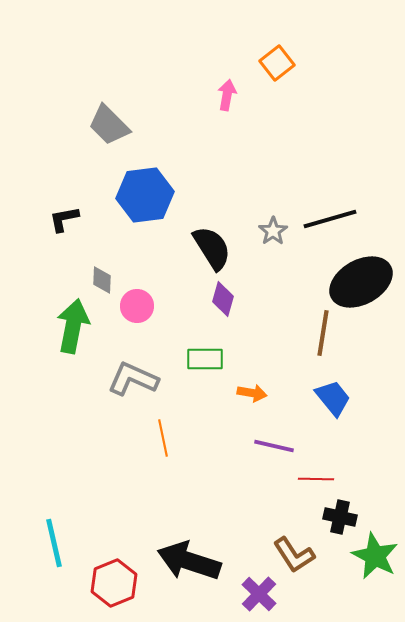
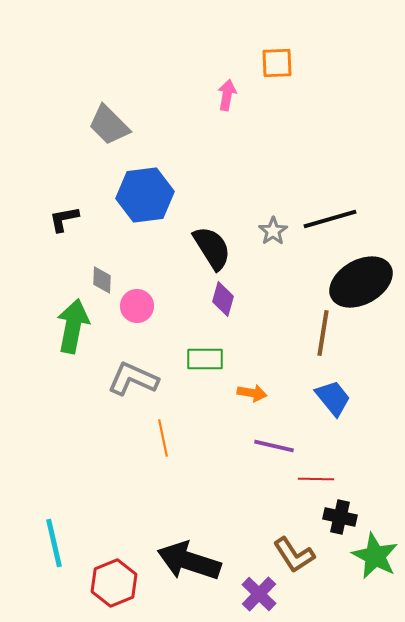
orange square: rotated 36 degrees clockwise
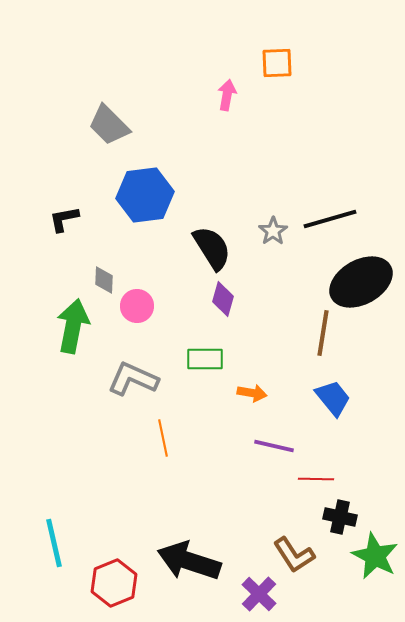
gray diamond: moved 2 px right
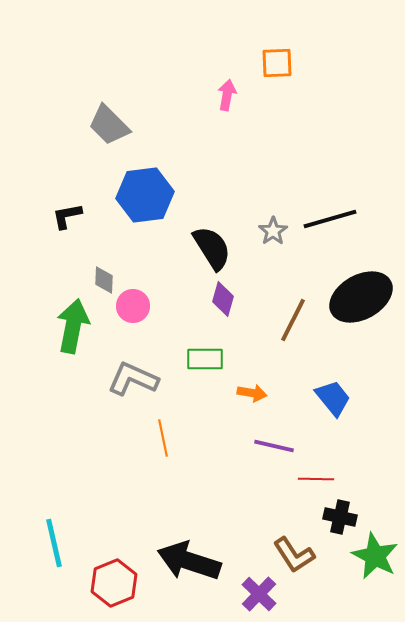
black L-shape: moved 3 px right, 3 px up
black ellipse: moved 15 px down
pink circle: moved 4 px left
brown line: moved 30 px left, 13 px up; rotated 18 degrees clockwise
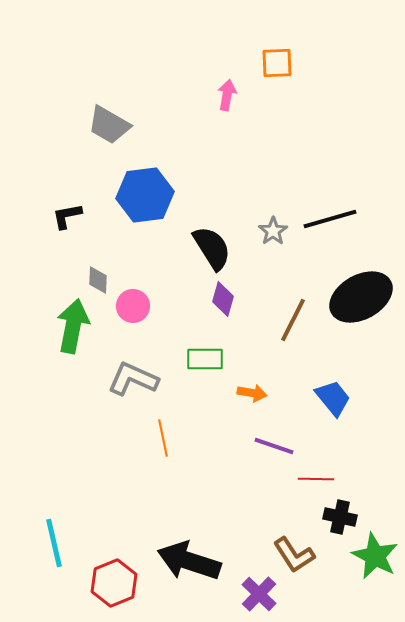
gray trapezoid: rotated 15 degrees counterclockwise
gray diamond: moved 6 px left
purple line: rotated 6 degrees clockwise
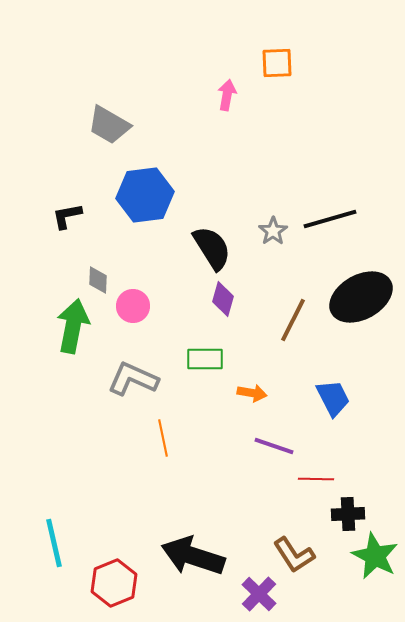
blue trapezoid: rotated 12 degrees clockwise
black cross: moved 8 px right, 3 px up; rotated 16 degrees counterclockwise
black arrow: moved 4 px right, 5 px up
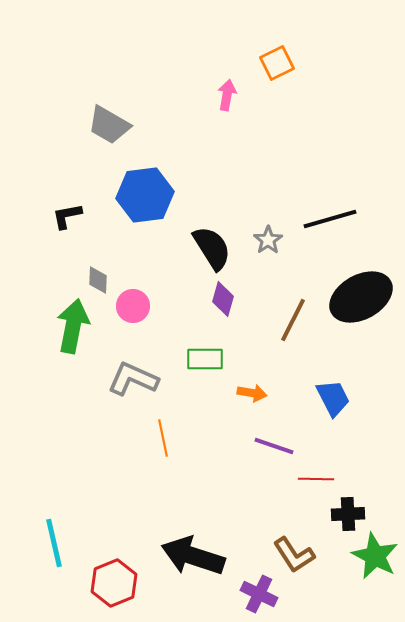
orange square: rotated 24 degrees counterclockwise
gray star: moved 5 px left, 9 px down
purple cross: rotated 18 degrees counterclockwise
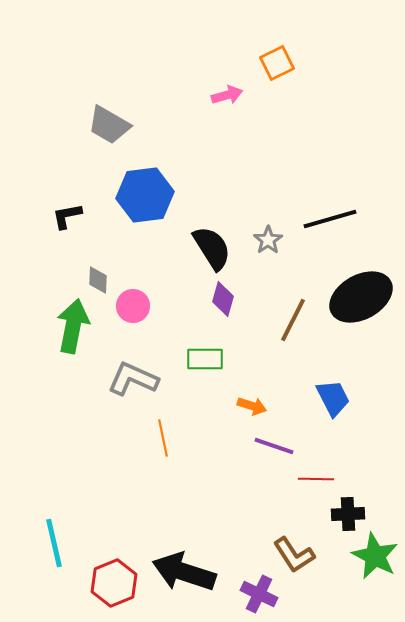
pink arrow: rotated 64 degrees clockwise
orange arrow: moved 13 px down; rotated 8 degrees clockwise
black arrow: moved 9 px left, 16 px down
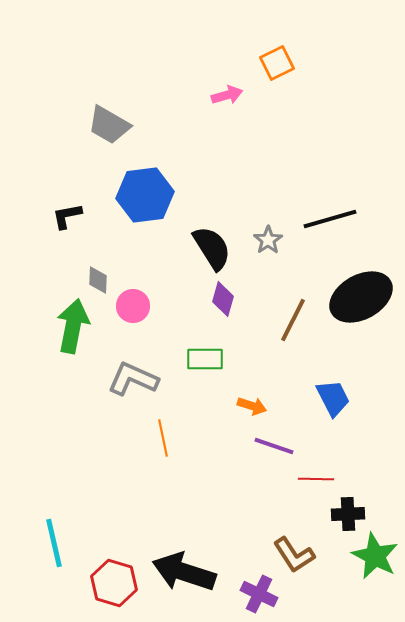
red hexagon: rotated 21 degrees counterclockwise
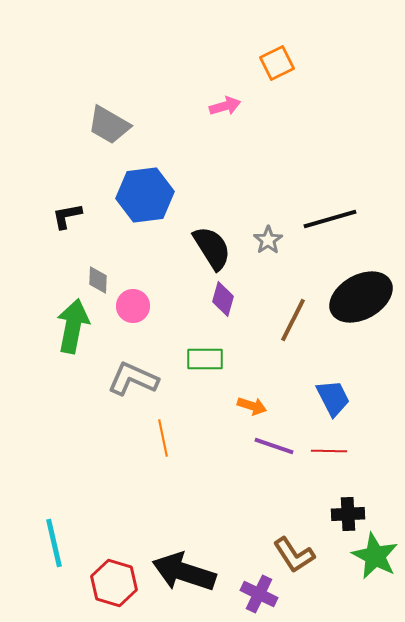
pink arrow: moved 2 px left, 11 px down
red line: moved 13 px right, 28 px up
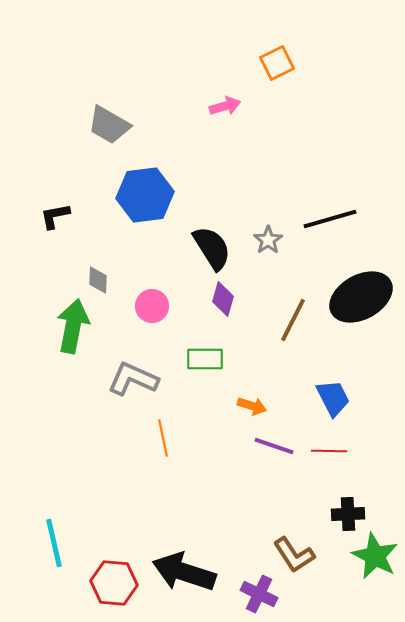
black L-shape: moved 12 px left
pink circle: moved 19 px right
red hexagon: rotated 12 degrees counterclockwise
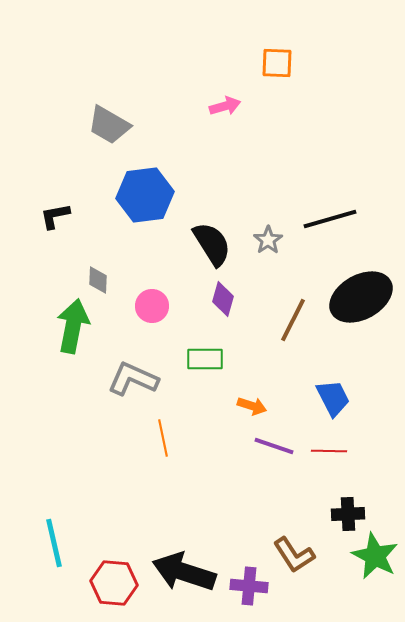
orange square: rotated 28 degrees clockwise
black semicircle: moved 4 px up
purple cross: moved 10 px left, 8 px up; rotated 21 degrees counterclockwise
